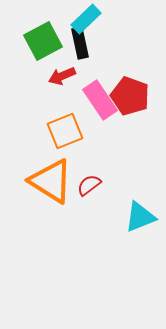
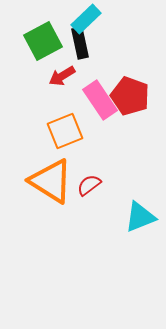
red arrow: rotated 8 degrees counterclockwise
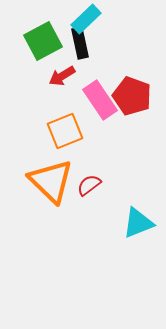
red pentagon: moved 2 px right
orange triangle: rotated 12 degrees clockwise
cyan triangle: moved 2 px left, 6 px down
